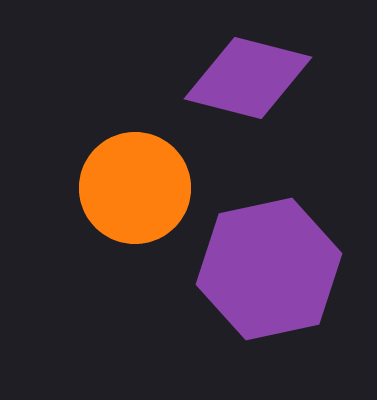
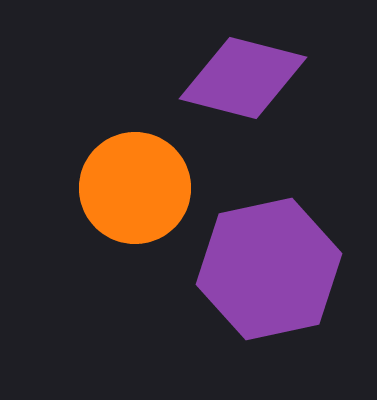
purple diamond: moved 5 px left
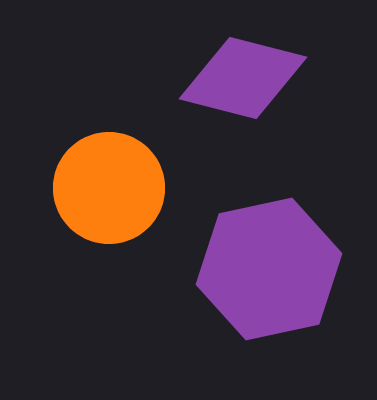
orange circle: moved 26 px left
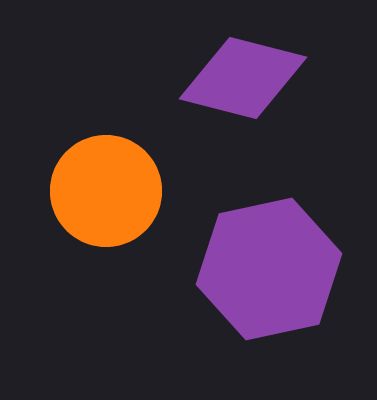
orange circle: moved 3 px left, 3 px down
